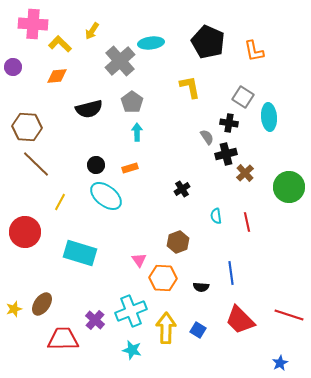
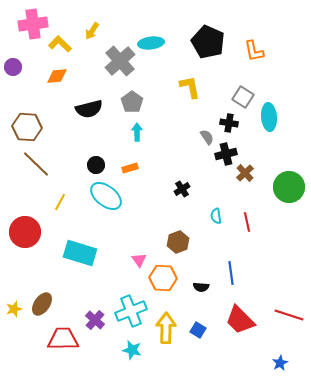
pink cross at (33, 24): rotated 12 degrees counterclockwise
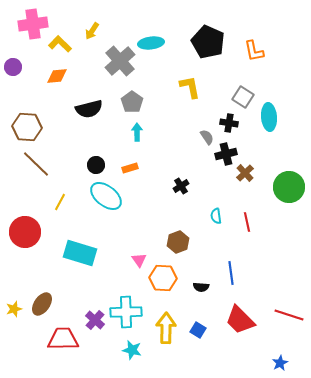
black cross at (182, 189): moved 1 px left, 3 px up
cyan cross at (131, 311): moved 5 px left, 1 px down; rotated 20 degrees clockwise
